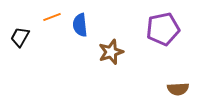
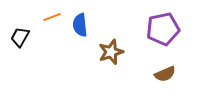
brown semicircle: moved 13 px left, 15 px up; rotated 20 degrees counterclockwise
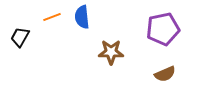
blue semicircle: moved 2 px right, 8 px up
brown star: rotated 20 degrees clockwise
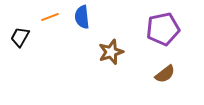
orange line: moved 2 px left
brown star: rotated 20 degrees counterclockwise
brown semicircle: rotated 15 degrees counterclockwise
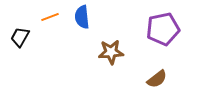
brown star: rotated 15 degrees clockwise
brown semicircle: moved 8 px left, 5 px down
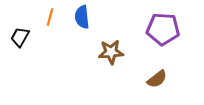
orange line: rotated 54 degrees counterclockwise
purple pentagon: rotated 16 degrees clockwise
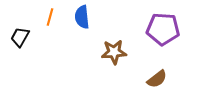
brown star: moved 3 px right
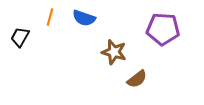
blue semicircle: moved 2 px right, 1 px down; rotated 65 degrees counterclockwise
brown star: rotated 20 degrees clockwise
brown semicircle: moved 20 px left
